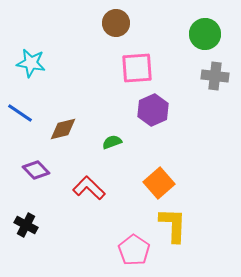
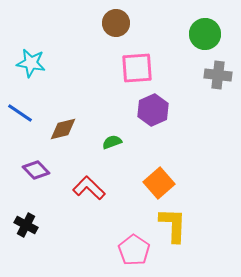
gray cross: moved 3 px right, 1 px up
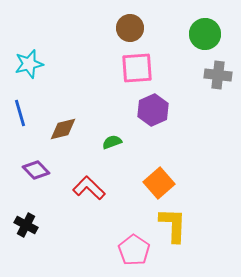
brown circle: moved 14 px right, 5 px down
cyan star: moved 2 px left, 1 px down; rotated 24 degrees counterclockwise
blue line: rotated 40 degrees clockwise
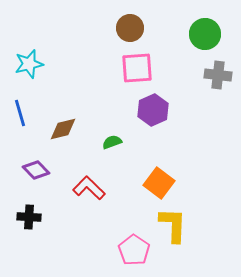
orange square: rotated 12 degrees counterclockwise
black cross: moved 3 px right, 8 px up; rotated 25 degrees counterclockwise
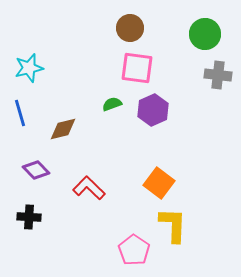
cyan star: moved 4 px down
pink square: rotated 12 degrees clockwise
green semicircle: moved 38 px up
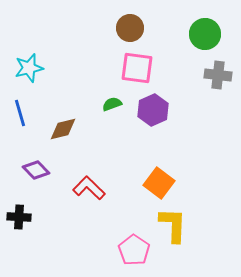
black cross: moved 10 px left
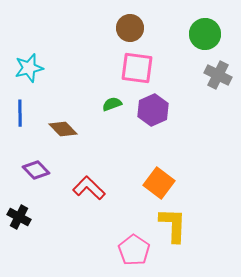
gray cross: rotated 20 degrees clockwise
blue line: rotated 16 degrees clockwise
brown diamond: rotated 60 degrees clockwise
black cross: rotated 25 degrees clockwise
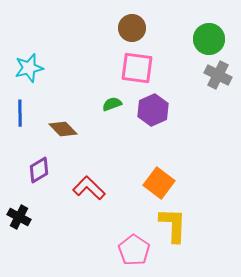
brown circle: moved 2 px right
green circle: moved 4 px right, 5 px down
purple diamond: moved 3 px right; rotated 76 degrees counterclockwise
